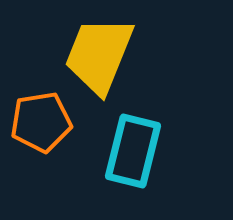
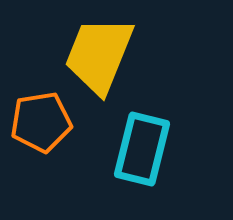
cyan rectangle: moved 9 px right, 2 px up
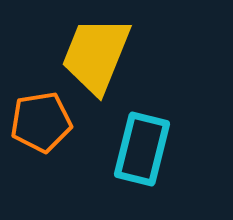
yellow trapezoid: moved 3 px left
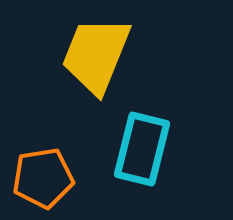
orange pentagon: moved 2 px right, 56 px down
